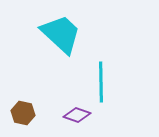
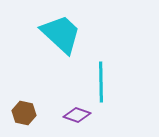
brown hexagon: moved 1 px right
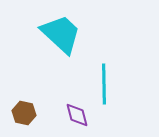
cyan line: moved 3 px right, 2 px down
purple diamond: rotated 56 degrees clockwise
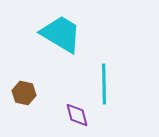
cyan trapezoid: rotated 12 degrees counterclockwise
brown hexagon: moved 20 px up
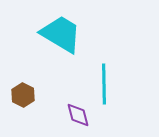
brown hexagon: moved 1 px left, 2 px down; rotated 15 degrees clockwise
purple diamond: moved 1 px right
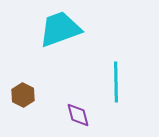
cyan trapezoid: moved 1 px left, 5 px up; rotated 51 degrees counterclockwise
cyan line: moved 12 px right, 2 px up
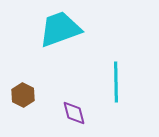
purple diamond: moved 4 px left, 2 px up
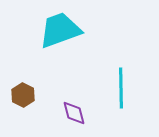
cyan trapezoid: moved 1 px down
cyan line: moved 5 px right, 6 px down
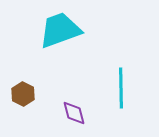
brown hexagon: moved 1 px up
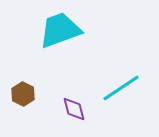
cyan line: rotated 57 degrees clockwise
purple diamond: moved 4 px up
